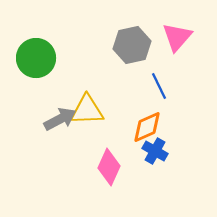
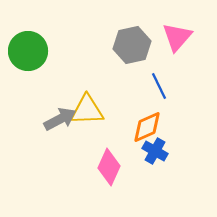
green circle: moved 8 px left, 7 px up
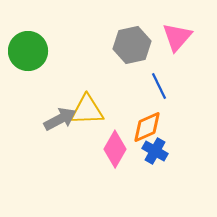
pink diamond: moved 6 px right, 18 px up; rotated 6 degrees clockwise
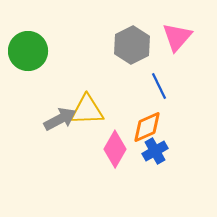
gray hexagon: rotated 15 degrees counterclockwise
blue cross: rotated 30 degrees clockwise
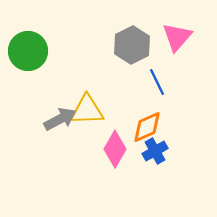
blue line: moved 2 px left, 4 px up
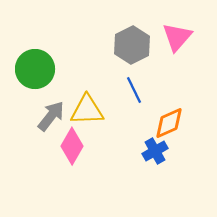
green circle: moved 7 px right, 18 px down
blue line: moved 23 px left, 8 px down
gray arrow: moved 9 px left, 3 px up; rotated 24 degrees counterclockwise
orange diamond: moved 22 px right, 4 px up
pink diamond: moved 43 px left, 3 px up
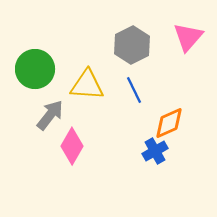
pink triangle: moved 11 px right
yellow triangle: moved 25 px up; rotated 6 degrees clockwise
gray arrow: moved 1 px left, 1 px up
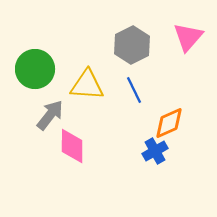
pink diamond: rotated 30 degrees counterclockwise
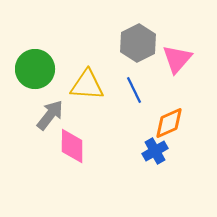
pink triangle: moved 11 px left, 22 px down
gray hexagon: moved 6 px right, 2 px up
